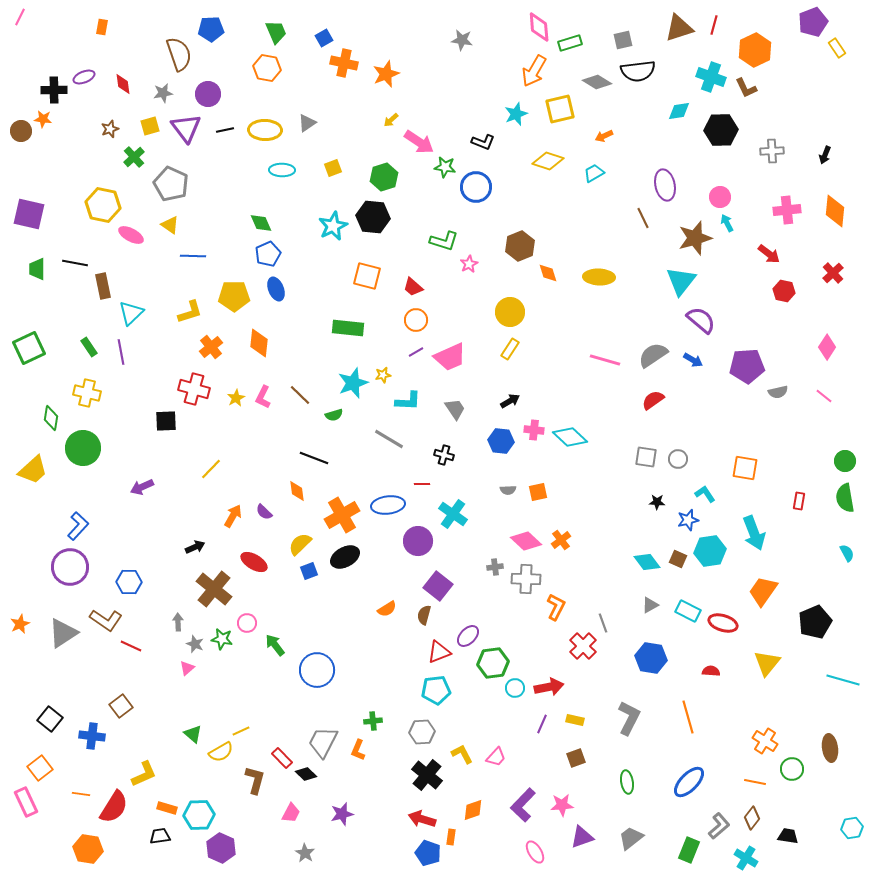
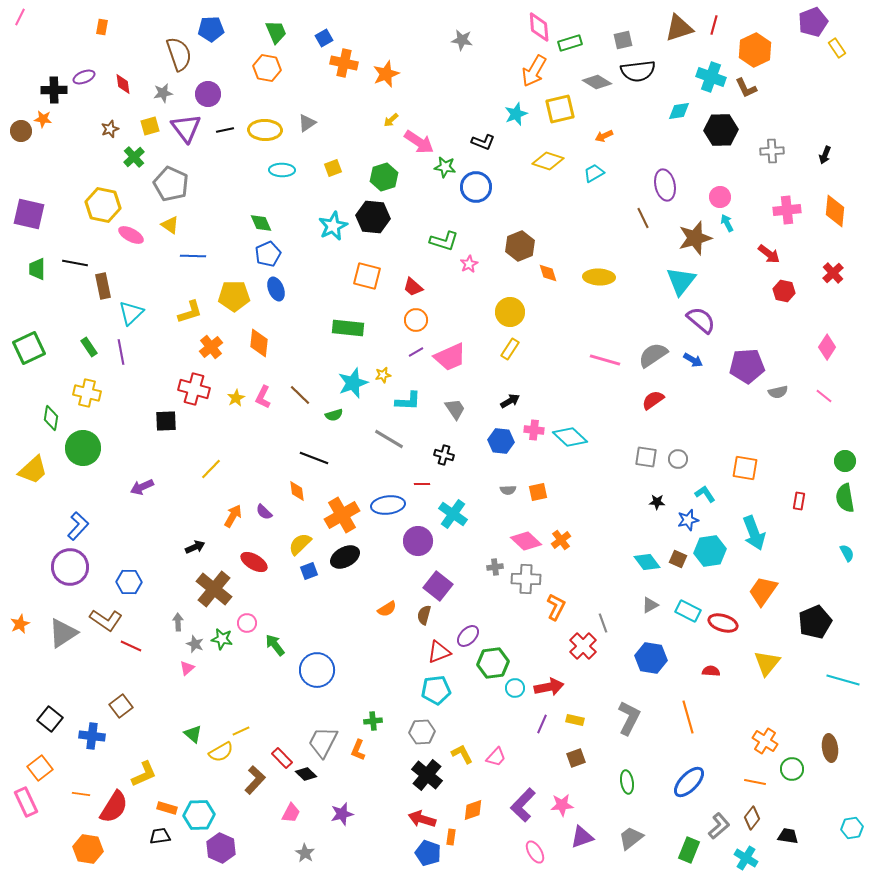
brown L-shape at (255, 780): rotated 28 degrees clockwise
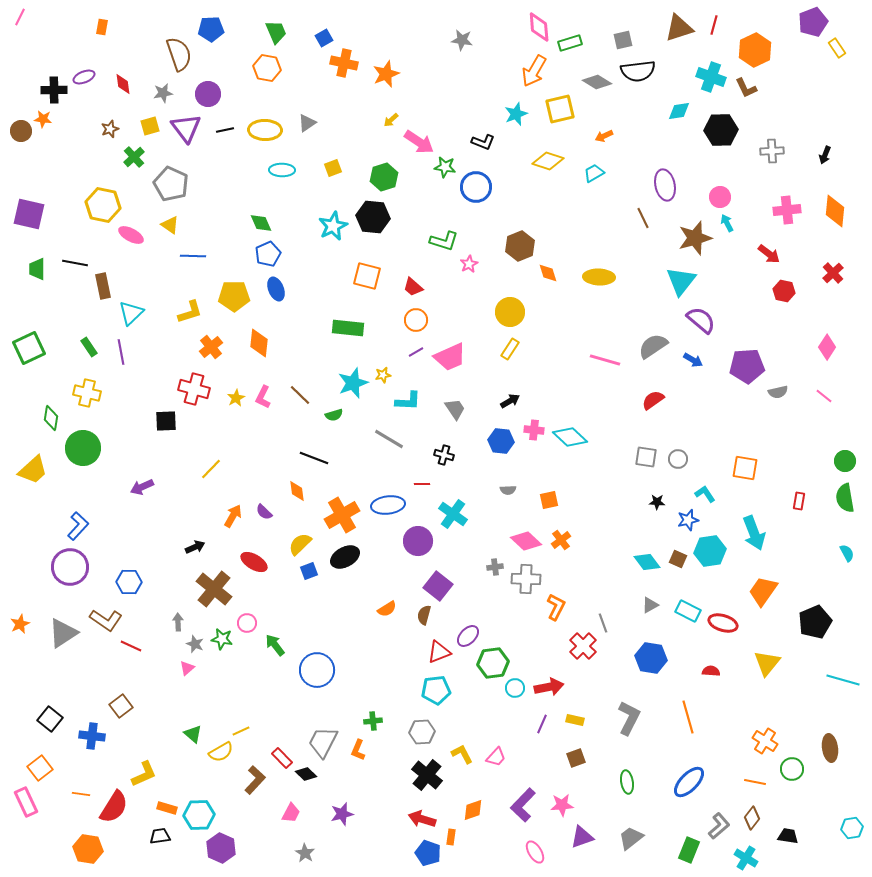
gray semicircle at (653, 355): moved 9 px up
orange square at (538, 492): moved 11 px right, 8 px down
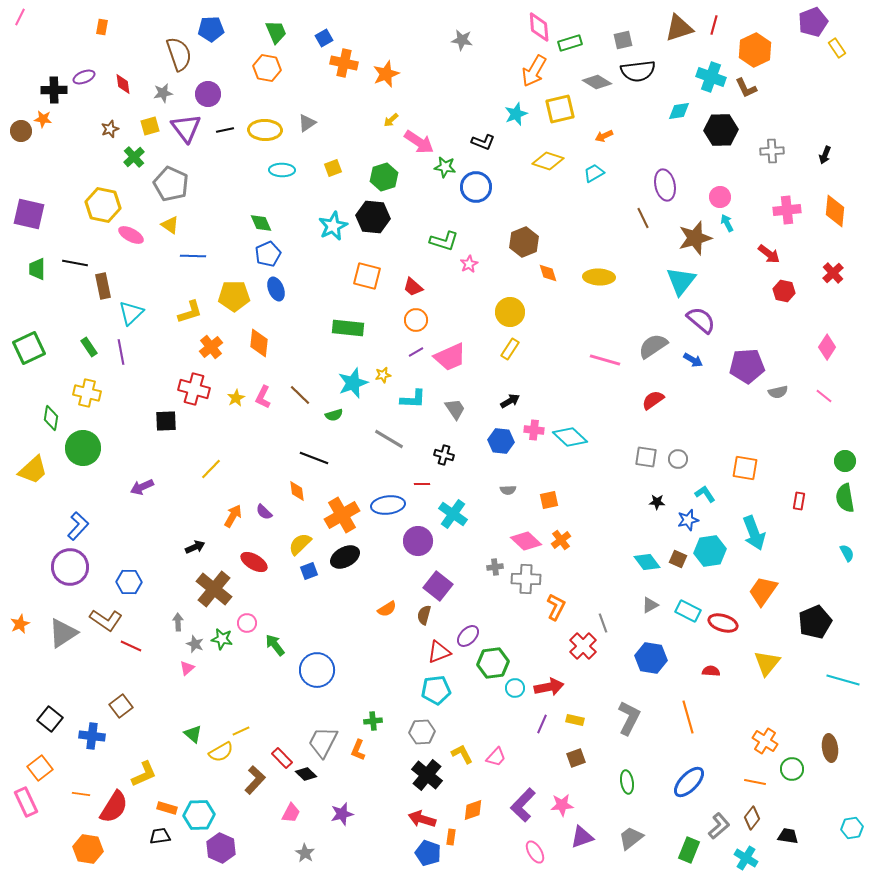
brown hexagon at (520, 246): moved 4 px right, 4 px up
cyan L-shape at (408, 401): moved 5 px right, 2 px up
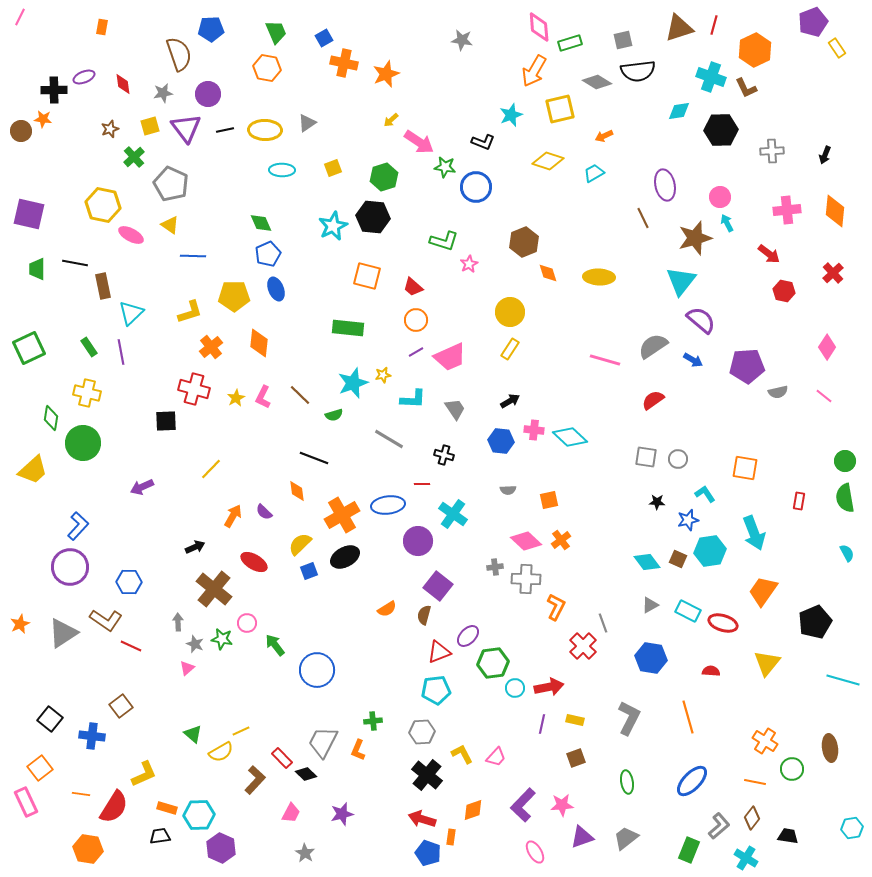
cyan star at (516, 114): moved 5 px left, 1 px down
green circle at (83, 448): moved 5 px up
purple line at (542, 724): rotated 12 degrees counterclockwise
blue ellipse at (689, 782): moved 3 px right, 1 px up
gray trapezoid at (631, 838): moved 5 px left
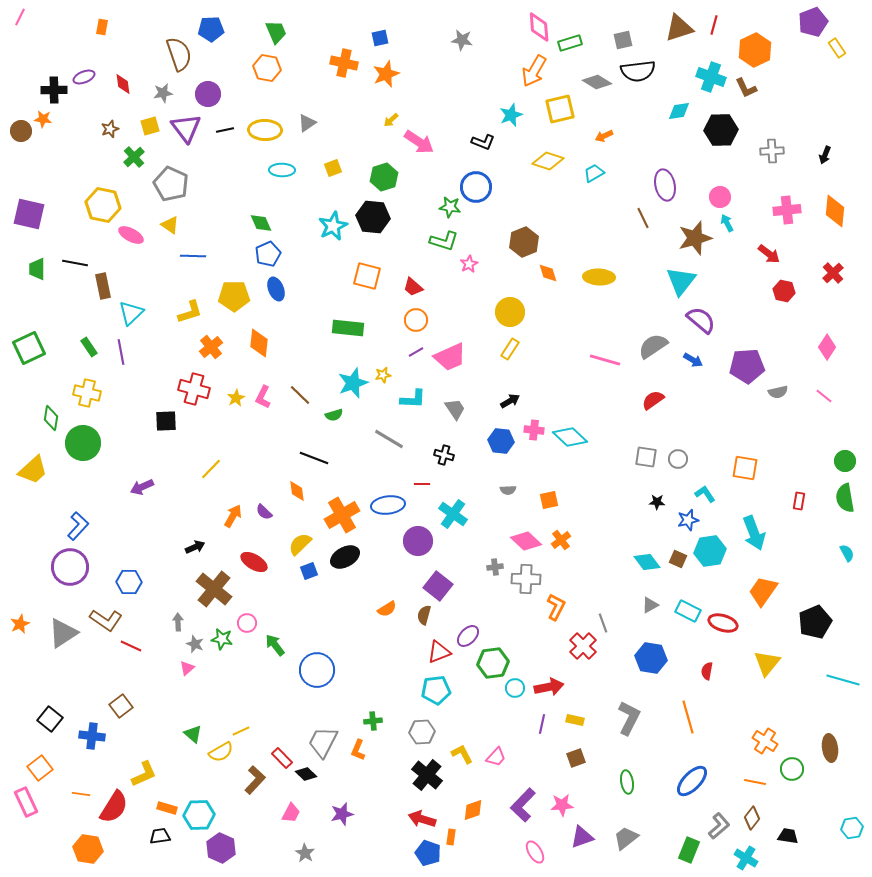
blue square at (324, 38): moved 56 px right; rotated 18 degrees clockwise
green star at (445, 167): moved 5 px right, 40 px down
red semicircle at (711, 671): moved 4 px left; rotated 84 degrees counterclockwise
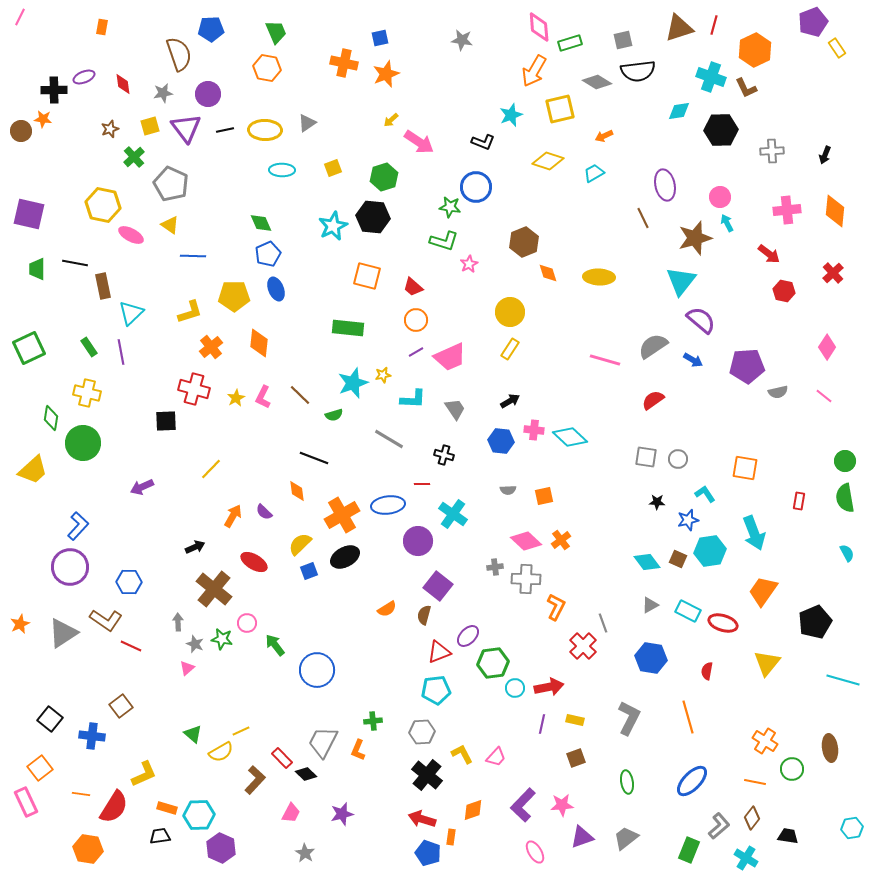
orange square at (549, 500): moved 5 px left, 4 px up
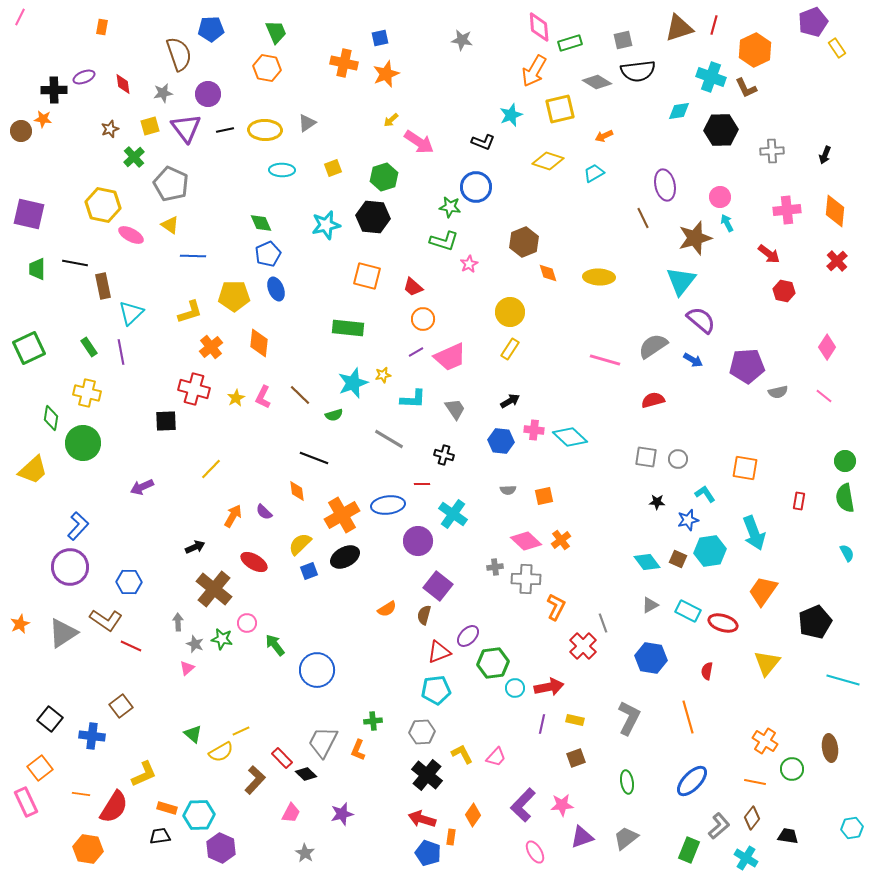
cyan star at (333, 226): moved 7 px left, 1 px up; rotated 12 degrees clockwise
red cross at (833, 273): moved 4 px right, 12 px up
orange circle at (416, 320): moved 7 px right, 1 px up
red semicircle at (653, 400): rotated 20 degrees clockwise
orange diamond at (473, 810): moved 5 px down; rotated 35 degrees counterclockwise
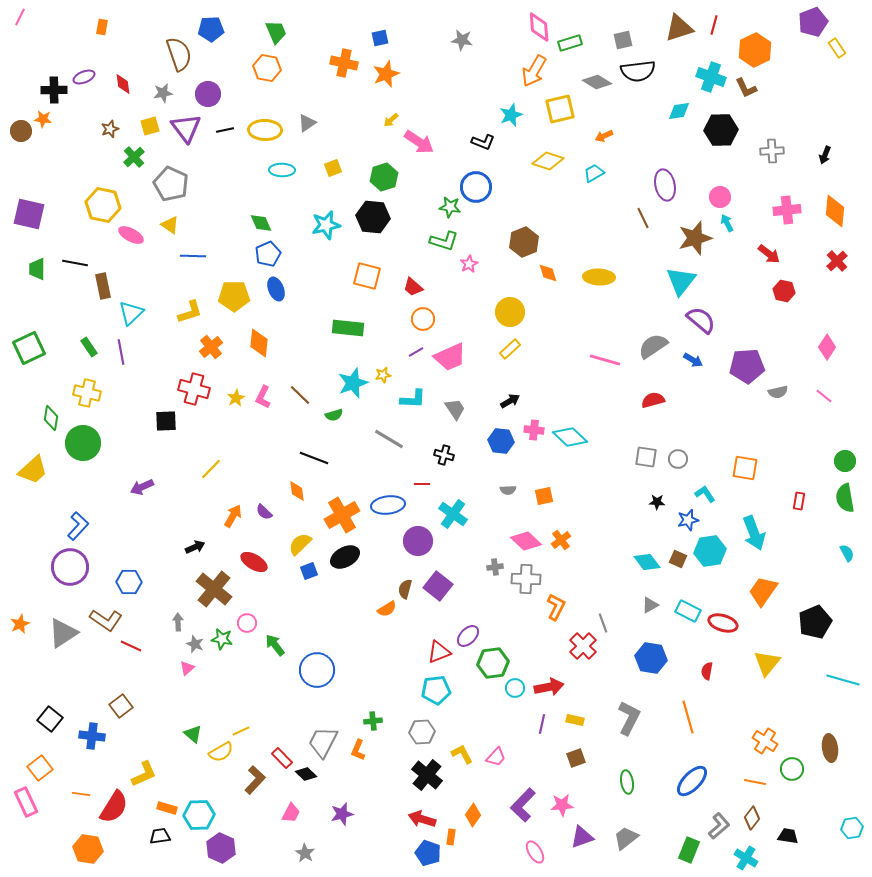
yellow rectangle at (510, 349): rotated 15 degrees clockwise
brown semicircle at (424, 615): moved 19 px left, 26 px up
